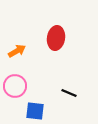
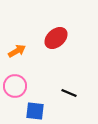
red ellipse: rotated 40 degrees clockwise
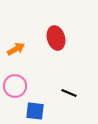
red ellipse: rotated 65 degrees counterclockwise
orange arrow: moved 1 px left, 2 px up
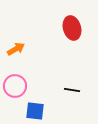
red ellipse: moved 16 px right, 10 px up
black line: moved 3 px right, 3 px up; rotated 14 degrees counterclockwise
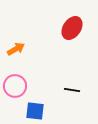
red ellipse: rotated 50 degrees clockwise
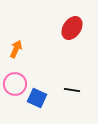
orange arrow: rotated 36 degrees counterclockwise
pink circle: moved 2 px up
blue square: moved 2 px right, 13 px up; rotated 18 degrees clockwise
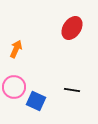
pink circle: moved 1 px left, 3 px down
blue square: moved 1 px left, 3 px down
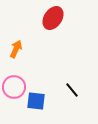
red ellipse: moved 19 px left, 10 px up
black line: rotated 42 degrees clockwise
blue square: rotated 18 degrees counterclockwise
